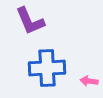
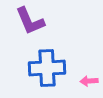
pink arrow: rotated 12 degrees counterclockwise
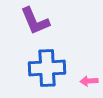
purple L-shape: moved 5 px right
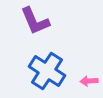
blue cross: moved 3 px down; rotated 36 degrees clockwise
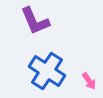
pink arrow: rotated 120 degrees counterclockwise
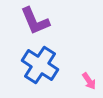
blue cross: moved 7 px left, 6 px up
